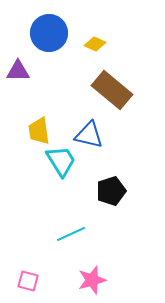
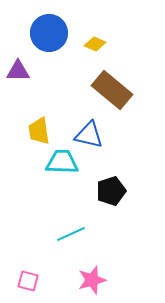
cyan trapezoid: moved 1 px right, 1 px down; rotated 56 degrees counterclockwise
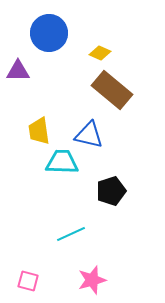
yellow diamond: moved 5 px right, 9 px down
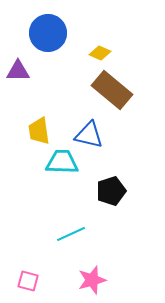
blue circle: moved 1 px left
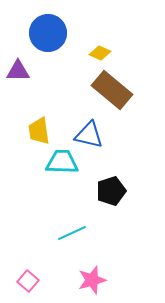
cyan line: moved 1 px right, 1 px up
pink square: rotated 25 degrees clockwise
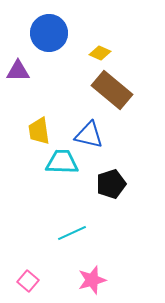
blue circle: moved 1 px right
black pentagon: moved 7 px up
